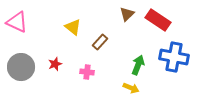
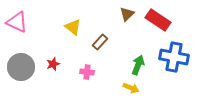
red star: moved 2 px left
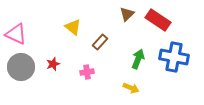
pink triangle: moved 1 px left, 12 px down
green arrow: moved 6 px up
pink cross: rotated 16 degrees counterclockwise
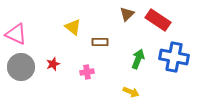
brown rectangle: rotated 49 degrees clockwise
yellow arrow: moved 4 px down
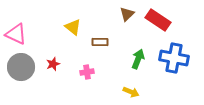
blue cross: moved 1 px down
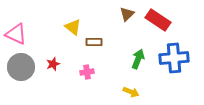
brown rectangle: moved 6 px left
blue cross: rotated 16 degrees counterclockwise
